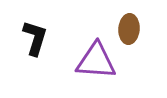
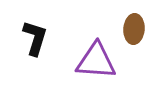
brown ellipse: moved 5 px right
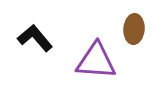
black L-shape: rotated 57 degrees counterclockwise
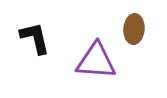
black L-shape: rotated 27 degrees clockwise
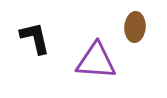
brown ellipse: moved 1 px right, 2 px up
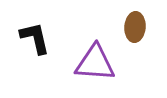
purple triangle: moved 1 px left, 2 px down
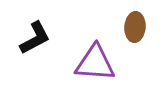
black L-shape: rotated 75 degrees clockwise
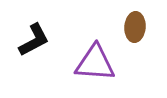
black L-shape: moved 1 px left, 2 px down
